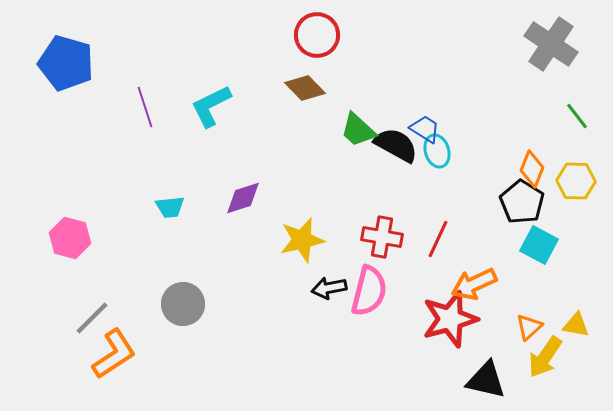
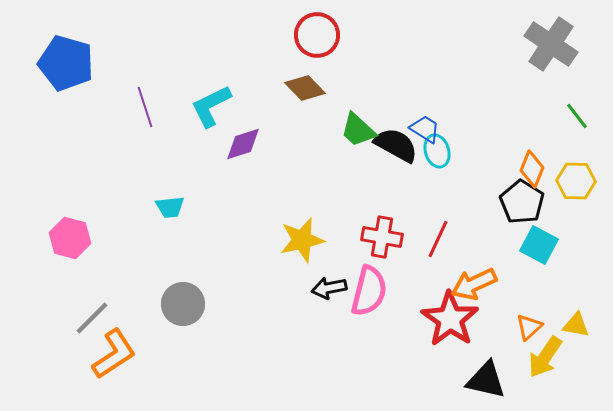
purple diamond: moved 54 px up
red star: rotated 22 degrees counterclockwise
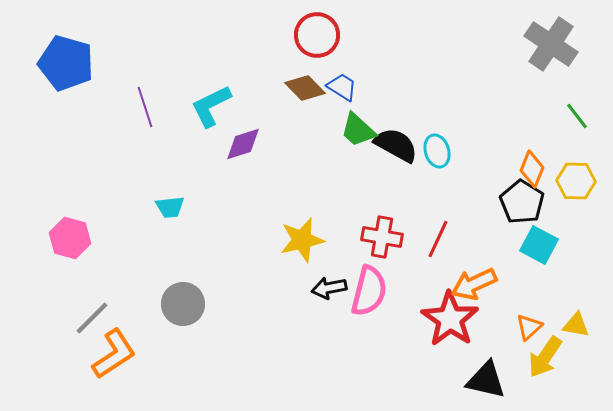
blue trapezoid: moved 83 px left, 42 px up
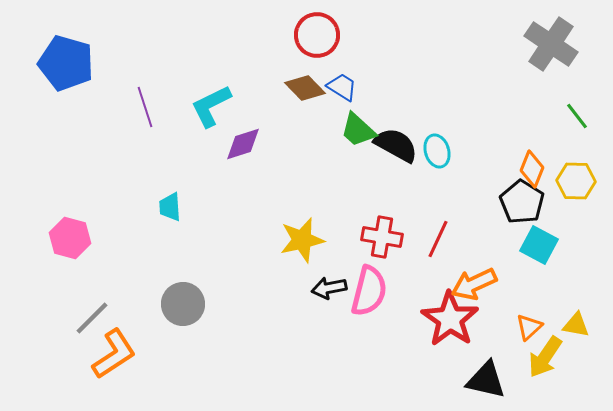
cyan trapezoid: rotated 92 degrees clockwise
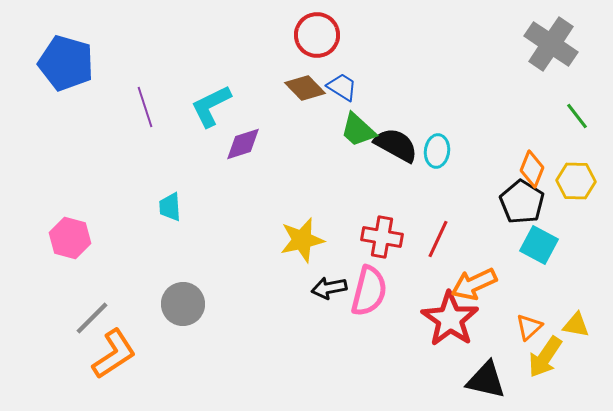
cyan ellipse: rotated 24 degrees clockwise
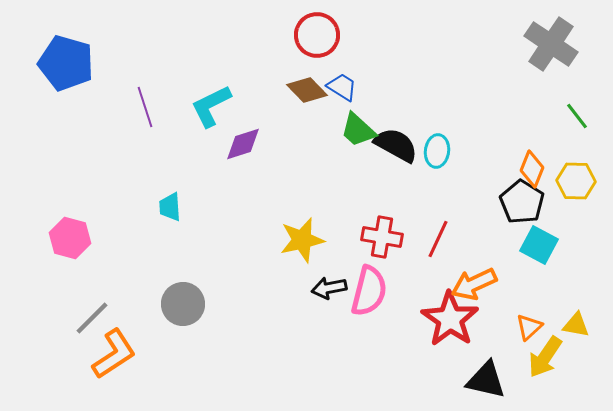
brown diamond: moved 2 px right, 2 px down
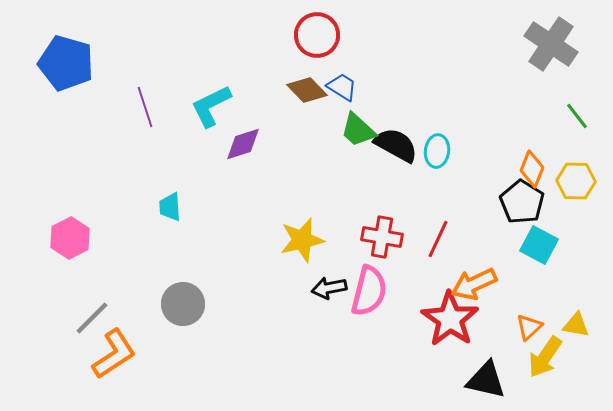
pink hexagon: rotated 18 degrees clockwise
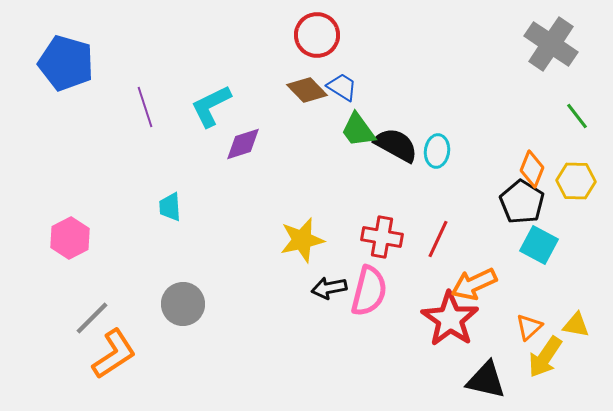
green trapezoid: rotated 12 degrees clockwise
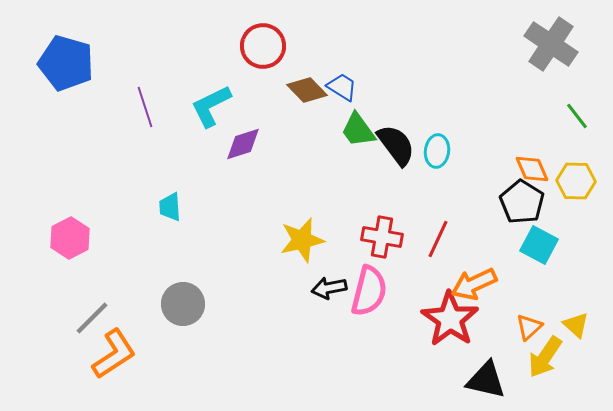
red circle: moved 54 px left, 11 px down
black semicircle: rotated 24 degrees clockwise
orange diamond: rotated 45 degrees counterclockwise
yellow triangle: rotated 32 degrees clockwise
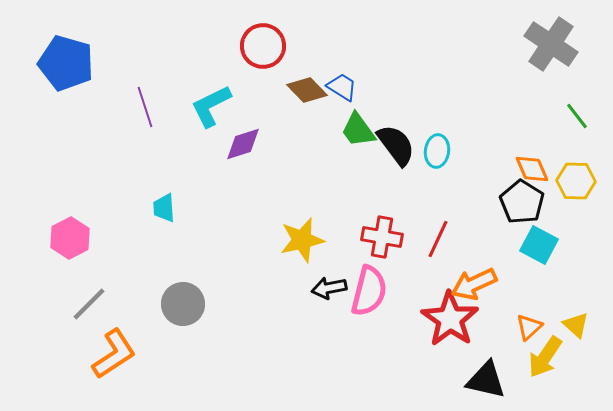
cyan trapezoid: moved 6 px left, 1 px down
gray line: moved 3 px left, 14 px up
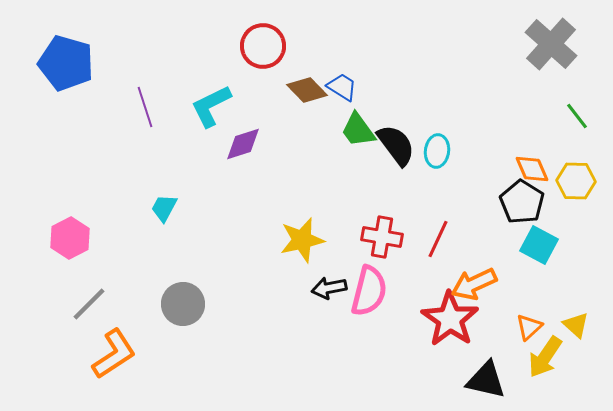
gray cross: rotated 8 degrees clockwise
cyan trapezoid: rotated 32 degrees clockwise
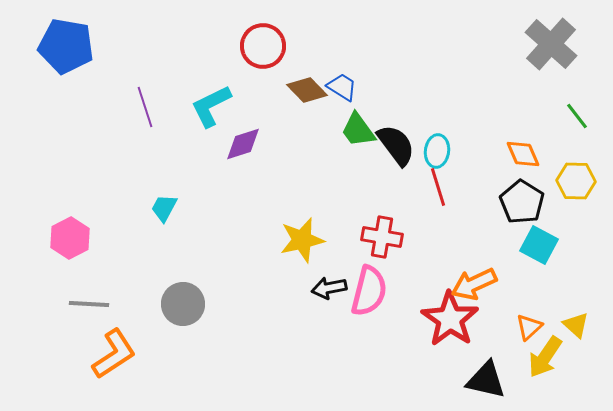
blue pentagon: moved 17 px up; rotated 6 degrees counterclockwise
orange diamond: moved 9 px left, 15 px up
red line: moved 52 px up; rotated 42 degrees counterclockwise
gray line: rotated 48 degrees clockwise
